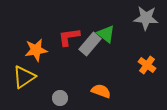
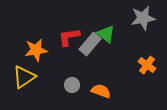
gray star: moved 3 px left; rotated 15 degrees counterclockwise
gray circle: moved 12 px right, 13 px up
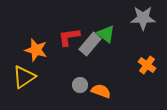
gray star: rotated 10 degrees clockwise
orange star: rotated 25 degrees clockwise
gray circle: moved 8 px right
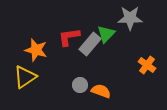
gray star: moved 13 px left
green triangle: rotated 36 degrees clockwise
yellow triangle: moved 1 px right
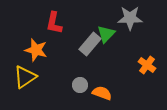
red L-shape: moved 15 px left, 14 px up; rotated 70 degrees counterclockwise
orange semicircle: moved 1 px right, 2 px down
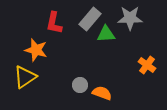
green triangle: rotated 42 degrees clockwise
gray rectangle: moved 25 px up
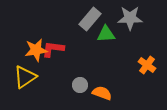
red L-shape: moved 1 px left, 26 px down; rotated 85 degrees clockwise
orange star: rotated 25 degrees counterclockwise
